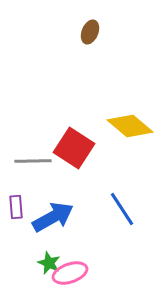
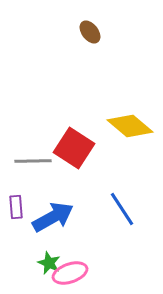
brown ellipse: rotated 60 degrees counterclockwise
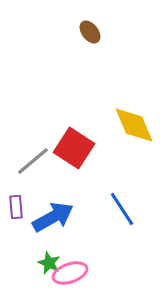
yellow diamond: moved 4 px right, 1 px up; rotated 27 degrees clockwise
gray line: rotated 39 degrees counterclockwise
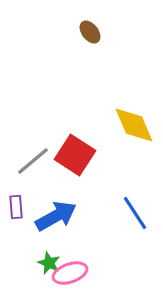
red square: moved 1 px right, 7 px down
blue line: moved 13 px right, 4 px down
blue arrow: moved 3 px right, 1 px up
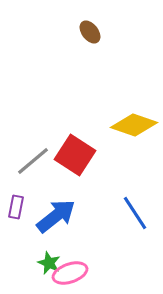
yellow diamond: rotated 48 degrees counterclockwise
purple rectangle: rotated 15 degrees clockwise
blue arrow: rotated 9 degrees counterclockwise
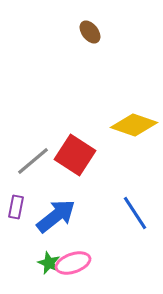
pink ellipse: moved 3 px right, 10 px up
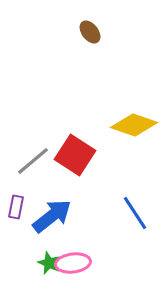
blue arrow: moved 4 px left
pink ellipse: rotated 12 degrees clockwise
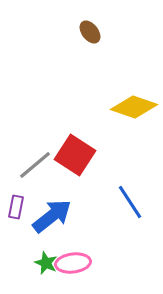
yellow diamond: moved 18 px up
gray line: moved 2 px right, 4 px down
blue line: moved 5 px left, 11 px up
green star: moved 3 px left
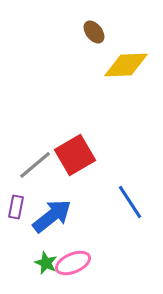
brown ellipse: moved 4 px right
yellow diamond: moved 8 px left, 42 px up; rotated 21 degrees counterclockwise
red square: rotated 27 degrees clockwise
pink ellipse: rotated 16 degrees counterclockwise
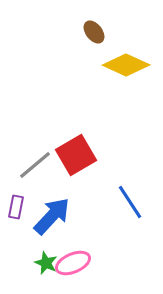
yellow diamond: rotated 27 degrees clockwise
red square: moved 1 px right
blue arrow: rotated 9 degrees counterclockwise
